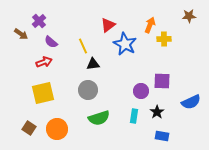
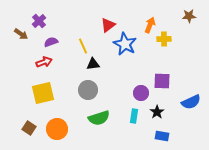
purple semicircle: rotated 120 degrees clockwise
purple circle: moved 2 px down
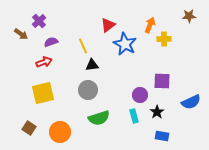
black triangle: moved 1 px left, 1 px down
purple circle: moved 1 px left, 2 px down
cyan rectangle: rotated 24 degrees counterclockwise
orange circle: moved 3 px right, 3 px down
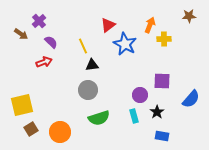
purple semicircle: rotated 64 degrees clockwise
yellow square: moved 21 px left, 12 px down
blue semicircle: moved 3 px up; rotated 24 degrees counterclockwise
brown square: moved 2 px right, 1 px down; rotated 24 degrees clockwise
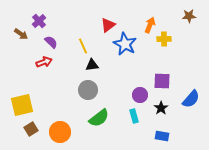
black star: moved 4 px right, 4 px up
green semicircle: rotated 20 degrees counterclockwise
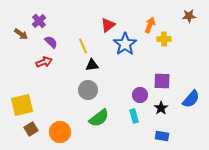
blue star: rotated 10 degrees clockwise
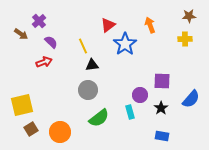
orange arrow: rotated 42 degrees counterclockwise
yellow cross: moved 21 px right
cyan rectangle: moved 4 px left, 4 px up
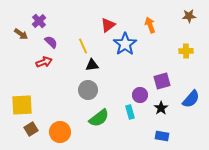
yellow cross: moved 1 px right, 12 px down
purple square: rotated 18 degrees counterclockwise
yellow square: rotated 10 degrees clockwise
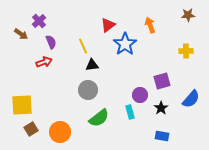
brown star: moved 1 px left, 1 px up
purple semicircle: rotated 24 degrees clockwise
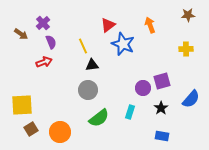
purple cross: moved 4 px right, 2 px down
blue star: moved 2 px left; rotated 15 degrees counterclockwise
yellow cross: moved 2 px up
purple circle: moved 3 px right, 7 px up
cyan rectangle: rotated 32 degrees clockwise
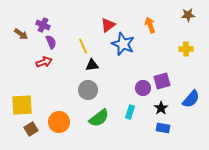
purple cross: moved 2 px down; rotated 24 degrees counterclockwise
orange circle: moved 1 px left, 10 px up
blue rectangle: moved 1 px right, 8 px up
